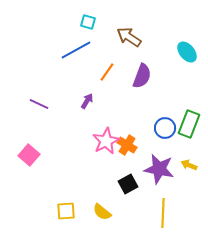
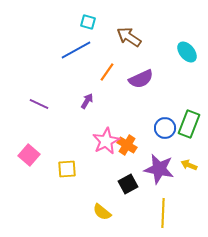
purple semicircle: moved 1 px left, 3 px down; rotated 45 degrees clockwise
yellow square: moved 1 px right, 42 px up
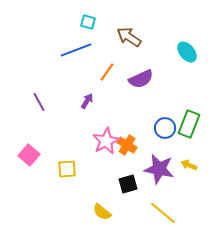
blue line: rotated 8 degrees clockwise
purple line: moved 2 px up; rotated 36 degrees clockwise
black square: rotated 12 degrees clockwise
yellow line: rotated 52 degrees counterclockwise
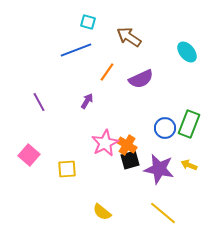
pink star: moved 1 px left, 2 px down
black square: moved 2 px right, 24 px up
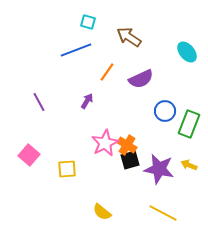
blue circle: moved 17 px up
yellow line: rotated 12 degrees counterclockwise
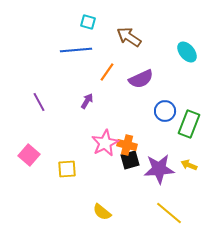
blue line: rotated 16 degrees clockwise
orange cross: rotated 18 degrees counterclockwise
purple star: rotated 16 degrees counterclockwise
yellow line: moved 6 px right; rotated 12 degrees clockwise
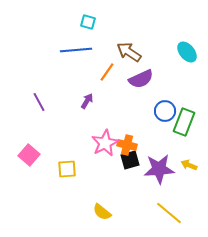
brown arrow: moved 15 px down
green rectangle: moved 5 px left, 2 px up
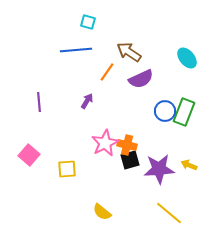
cyan ellipse: moved 6 px down
purple line: rotated 24 degrees clockwise
green rectangle: moved 10 px up
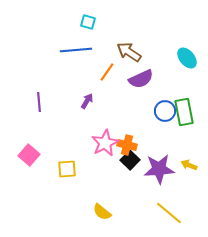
green rectangle: rotated 32 degrees counterclockwise
black square: rotated 30 degrees counterclockwise
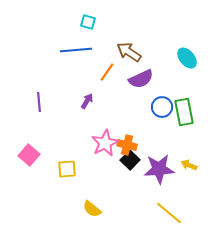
blue circle: moved 3 px left, 4 px up
yellow semicircle: moved 10 px left, 3 px up
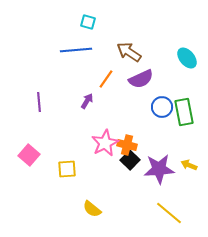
orange line: moved 1 px left, 7 px down
